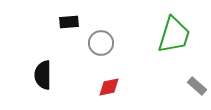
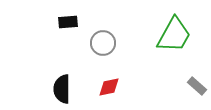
black rectangle: moved 1 px left
green trapezoid: rotated 12 degrees clockwise
gray circle: moved 2 px right
black semicircle: moved 19 px right, 14 px down
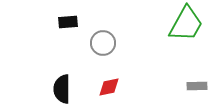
green trapezoid: moved 12 px right, 11 px up
gray rectangle: rotated 42 degrees counterclockwise
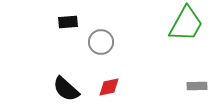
gray circle: moved 2 px left, 1 px up
black semicircle: moved 4 px right; rotated 48 degrees counterclockwise
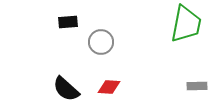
green trapezoid: rotated 18 degrees counterclockwise
red diamond: rotated 15 degrees clockwise
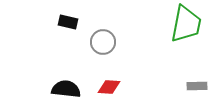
black rectangle: rotated 18 degrees clockwise
gray circle: moved 2 px right
black semicircle: rotated 144 degrees clockwise
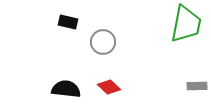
red diamond: rotated 40 degrees clockwise
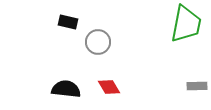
gray circle: moved 5 px left
red diamond: rotated 15 degrees clockwise
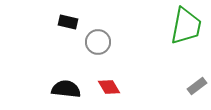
green trapezoid: moved 2 px down
gray rectangle: rotated 36 degrees counterclockwise
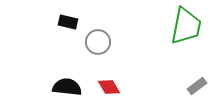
black semicircle: moved 1 px right, 2 px up
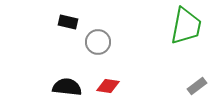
red diamond: moved 1 px left, 1 px up; rotated 50 degrees counterclockwise
